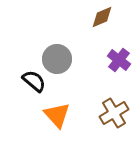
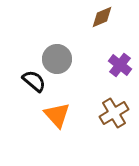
purple cross: moved 1 px right, 5 px down
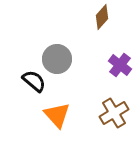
brown diamond: rotated 25 degrees counterclockwise
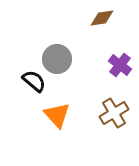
brown diamond: moved 1 px down; rotated 40 degrees clockwise
